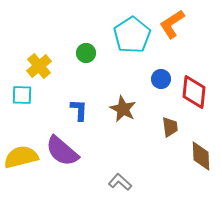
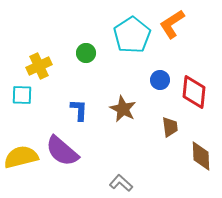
yellow cross: rotated 15 degrees clockwise
blue circle: moved 1 px left, 1 px down
gray L-shape: moved 1 px right, 1 px down
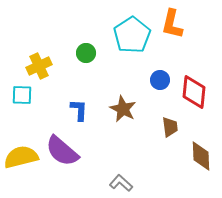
orange L-shape: rotated 44 degrees counterclockwise
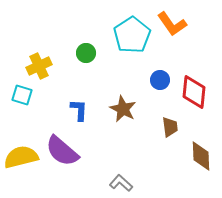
orange L-shape: rotated 48 degrees counterclockwise
cyan square: rotated 15 degrees clockwise
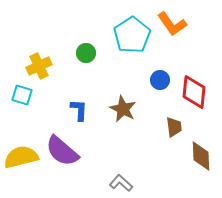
brown trapezoid: moved 4 px right
